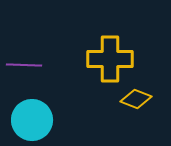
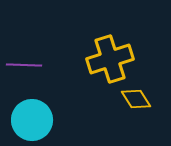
yellow cross: rotated 18 degrees counterclockwise
yellow diamond: rotated 36 degrees clockwise
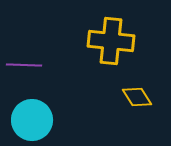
yellow cross: moved 1 px right, 18 px up; rotated 24 degrees clockwise
yellow diamond: moved 1 px right, 2 px up
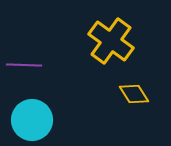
yellow cross: rotated 30 degrees clockwise
yellow diamond: moved 3 px left, 3 px up
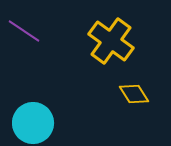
purple line: moved 34 px up; rotated 32 degrees clockwise
cyan circle: moved 1 px right, 3 px down
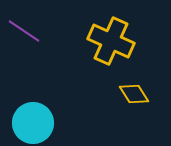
yellow cross: rotated 12 degrees counterclockwise
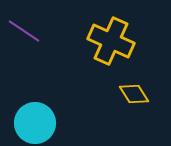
cyan circle: moved 2 px right
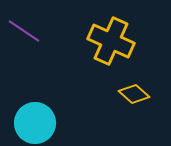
yellow diamond: rotated 16 degrees counterclockwise
